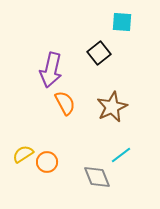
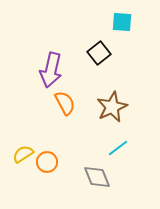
cyan line: moved 3 px left, 7 px up
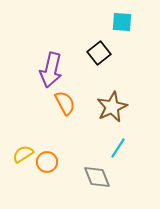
cyan line: rotated 20 degrees counterclockwise
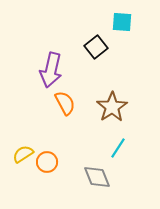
black square: moved 3 px left, 6 px up
brown star: rotated 8 degrees counterclockwise
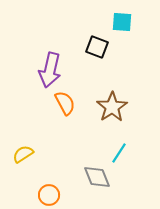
black square: moved 1 px right; rotated 30 degrees counterclockwise
purple arrow: moved 1 px left
cyan line: moved 1 px right, 5 px down
orange circle: moved 2 px right, 33 px down
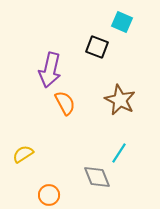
cyan square: rotated 20 degrees clockwise
brown star: moved 8 px right, 7 px up; rotated 12 degrees counterclockwise
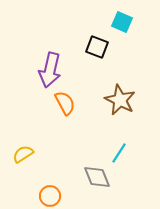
orange circle: moved 1 px right, 1 px down
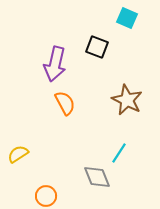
cyan square: moved 5 px right, 4 px up
purple arrow: moved 5 px right, 6 px up
brown star: moved 7 px right
yellow semicircle: moved 5 px left
orange circle: moved 4 px left
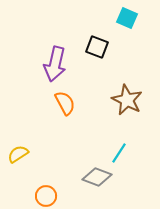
gray diamond: rotated 48 degrees counterclockwise
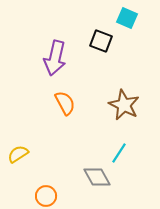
black square: moved 4 px right, 6 px up
purple arrow: moved 6 px up
brown star: moved 3 px left, 5 px down
gray diamond: rotated 40 degrees clockwise
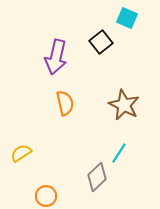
black square: moved 1 px down; rotated 30 degrees clockwise
purple arrow: moved 1 px right, 1 px up
orange semicircle: rotated 15 degrees clockwise
yellow semicircle: moved 3 px right, 1 px up
gray diamond: rotated 76 degrees clockwise
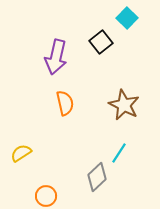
cyan square: rotated 20 degrees clockwise
